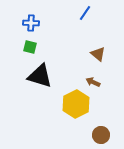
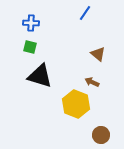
brown arrow: moved 1 px left
yellow hexagon: rotated 12 degrees counterclockwise
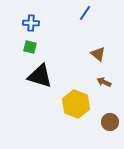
brown arrow: moved 12 px right
brown circle: moved 9 px right, 13 px up
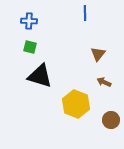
blue line: rotated 35 degrees counterclockwise
blue cross: moved 2 px left, 2 px up
brown triangle: rotated 28 degrees clockwise
brown circle: moved 1 px right, 2 px up
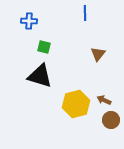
green square: moved 14 px right
brown arrow: moved 18 px down
yellow hexagon: rotated 24 degrees clockwise
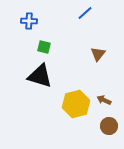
blue line: rotated 49 degrees clockwise
brown circle: moved 2 px left, 6 px down
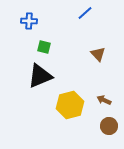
brown triangle: rotated 21 degrees counterclockwise
black triangle: rotated 40 degrees counterclockwise
yellow hexagon: moved 6 px left, 1 px down
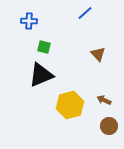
black triangle: moved 1 px right, 1 px up
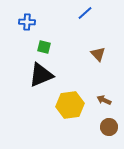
blue cross: moved 2 px left, 1 px down
yellow hexagon: rotated 8 degrees clockwise
brown circle: moved 1 px down
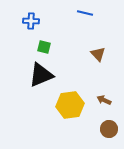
blue line: rotated 56 degrees clockwise
blue cross: moved 4 px right, 1 px up
brown circle: moved 2 px down
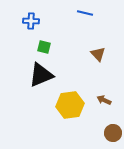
brown circle: moved 4 px right, 4 px down
